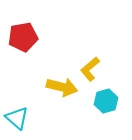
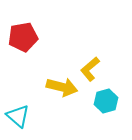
cyan triangle: moved 1 px right, 2 px up
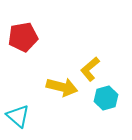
cyan hexagon: moved 3 px up
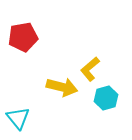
cyan triangle: moved 2 px down; rotated 10 degrees clockwise
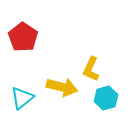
red pentagon: rotated 28 degrees counterclockwise
yellow L-shape: moved 1 px right; rotated 25 degrees counterclockwise
cyan triangle: moved 4 px right, 20 px up; rotated 30 degrees clockwise
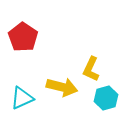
cyan triangle: rotated 15 degrees clockwise
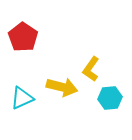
yellow L-shape: rotated 10 degrees clockwise
cyan hexagon: moved 4 px right; rotated 10 degrees clockwise
